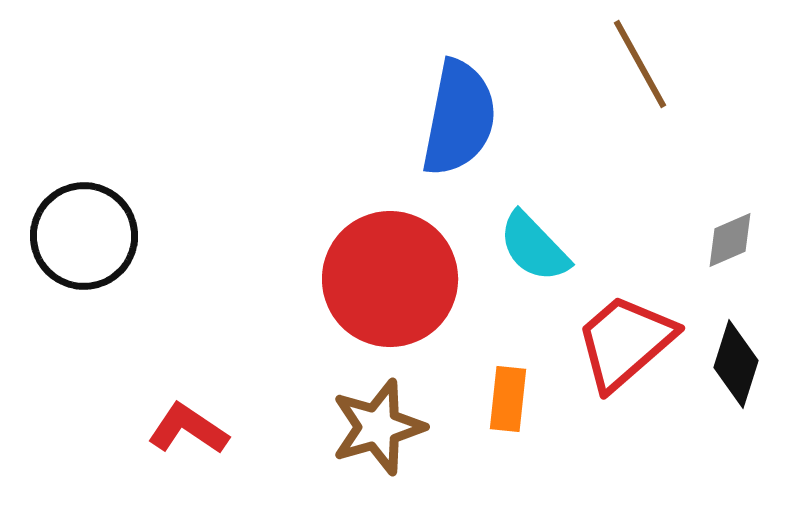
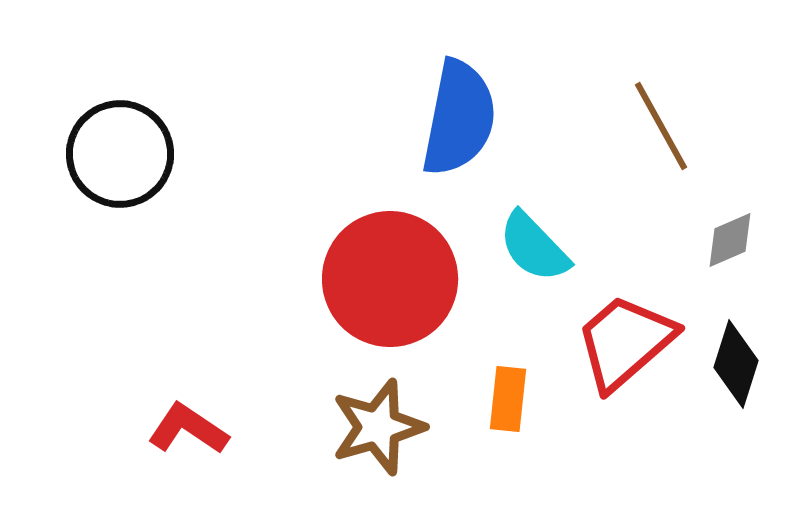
brown line: moved 21 px right, 62 px down
black circle: moved 36 px right, 82 px up
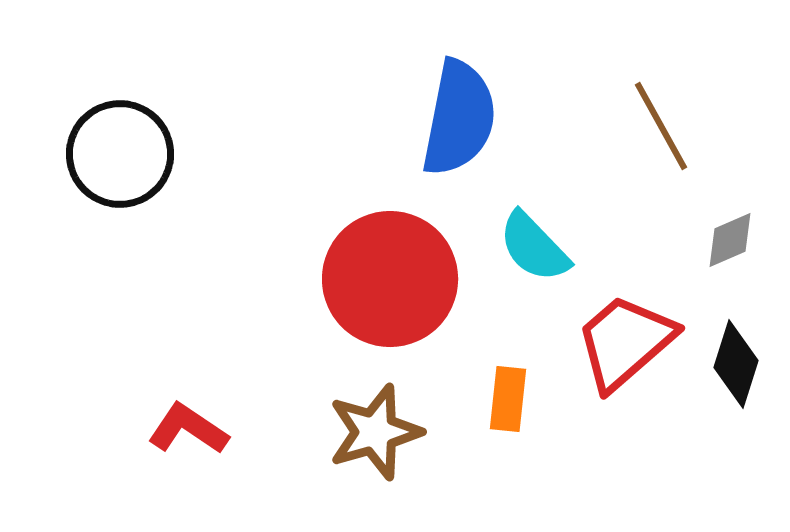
brown star: moved 3 px left, 5 px down
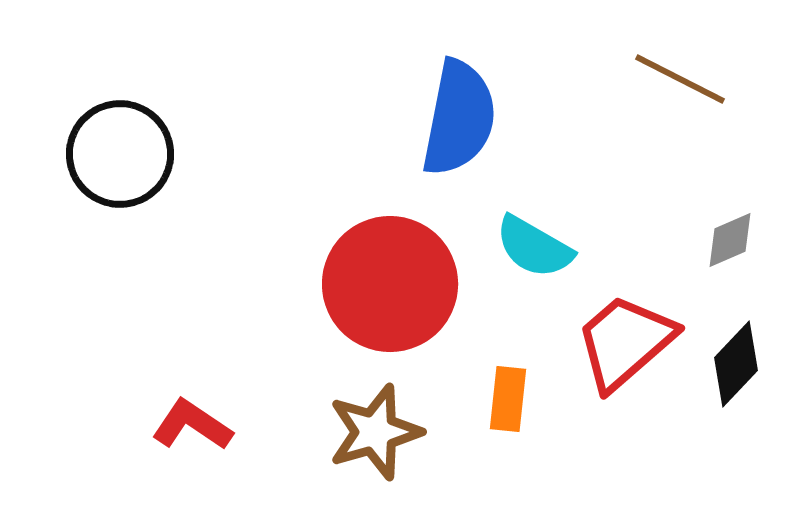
brown line: moved 19 px right, 47 px up; rotated 34 degrees counterclockwise
cyan semicircle: rotated 16 degrees counterclockwise
red circle: moved 5 px down
black diamond: rotated 26 degrees clockwise
red L-shape: moved 4 px right, 4 px up
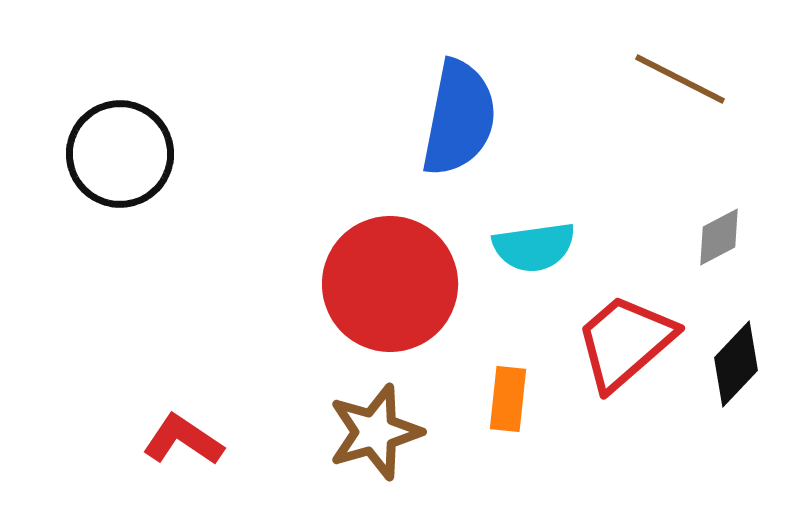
gray diamond: moved 11 px left, 3 px up; rotated 4 degrees counterclockwise
cyan semicircle: rotated 38 degrees counterclockwise
red L-shape: moved 9 px left, 15 px down
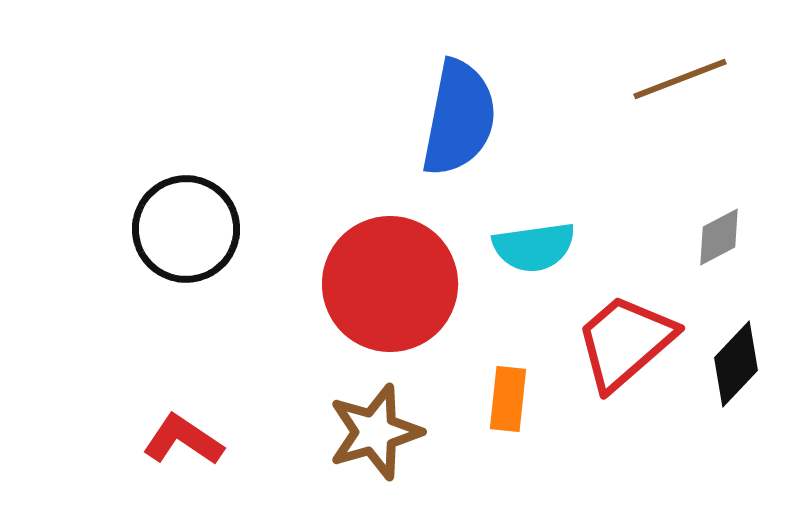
brown line: rotated 48 degrees counterclockwise
black circle: moved 66 px right, 75 px down
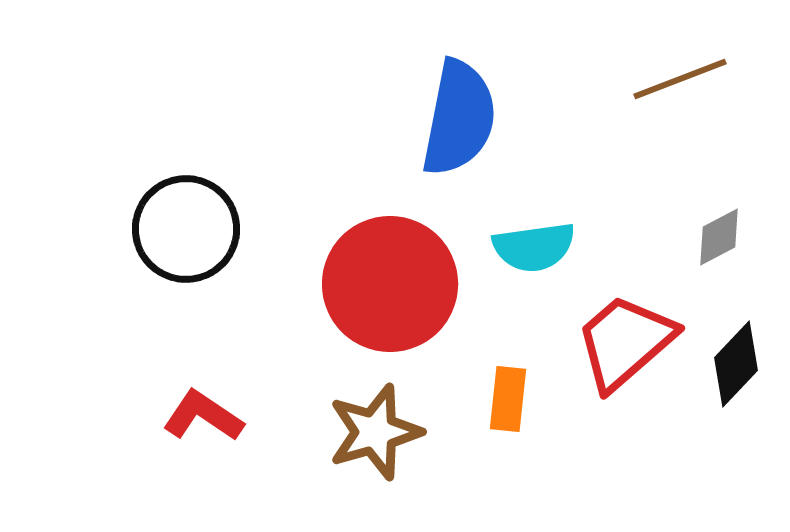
red L-shape: moved 20 px right, 24 px up
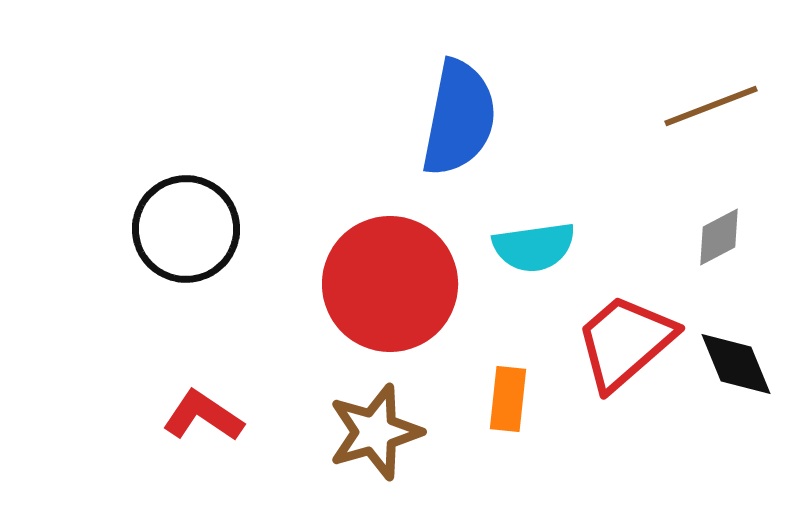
brown line: moved 31 px right, 27 px down
black diamond: rotated 66 degrees counterclockwise
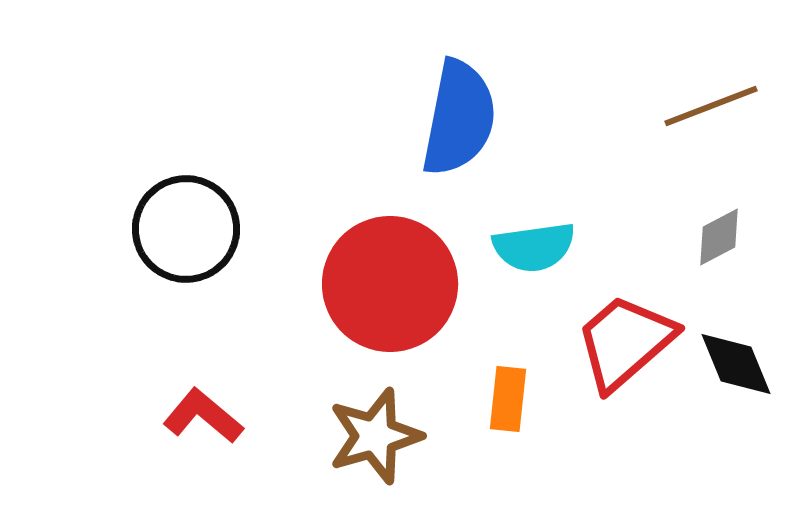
red L-shape: rotated 6 degrees clockwise
brown star: moved 4 px down
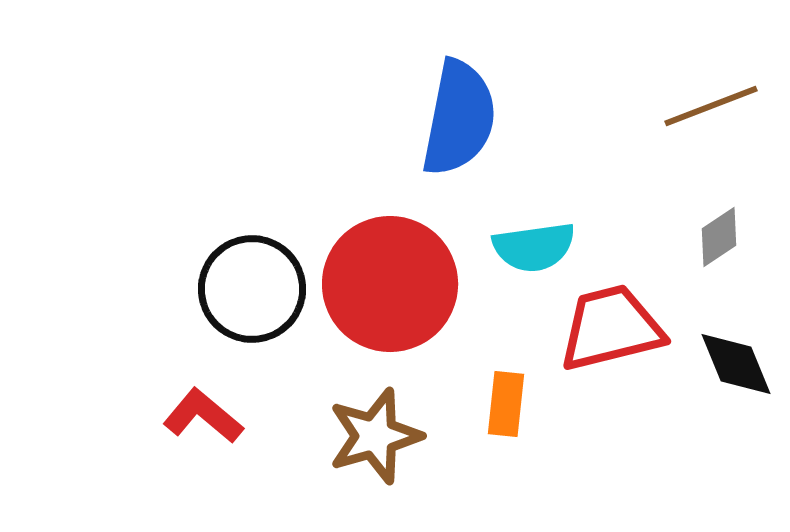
black circle: moved 66 px right, 60 px down
gray diamond: rotated 6 degrees counterclockwise
red trapezoid: moved 14 px left, 14 px up; rotated 27 degrees clockwise
orange rectangle: moved 2 px left, 5 px down
